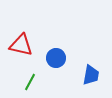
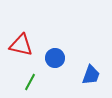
blue circle: moved 1 px left
blue trapezoid: rotated 10 degrees clockwise
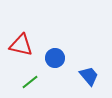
blue trapezoid: moved 2 px left, 1 px down; rotated 60 degrees counterclockwise
green line: rotated 24 degrees clockwise
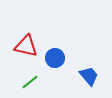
red triangle: moved 5 px right, 1 px down
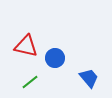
blue trapezoid: moved 2 px down
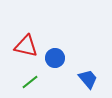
blue trapezoid: moved 1 px left, 1 px down
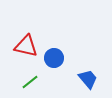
blue circle: moved 1 px left
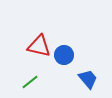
red triangle: moved 13 px right
blue circle: moved 10 px right, 3 px up
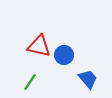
green line: rotated 18 degrees counterclockwise
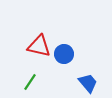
blue circle: moved 1 px up
blue trapezoid: moved 4 px down
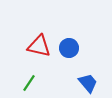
blue circle: moved 5 px right, 6 px up
green line: moved 1 px left, 1 px down
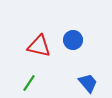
blue circle: moved 4 px right, 8 px up
